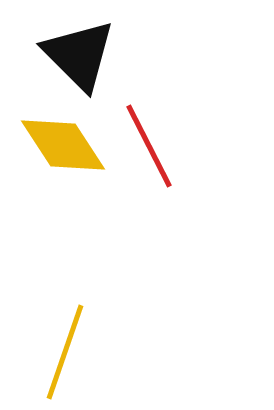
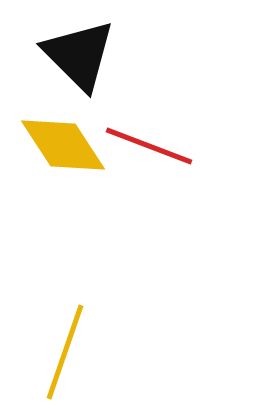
red line: rotated 42 degrees counterclockwise
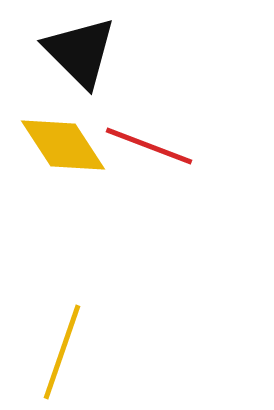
black triangle: moved 1 px right, 3 px up
yellow line: moved 3 px left
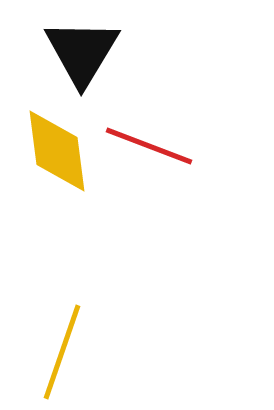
black triangle: moved 2 px right; rotated 16 degrees clockwise
yellow diamond: moved 6 px left, 6 px down; rotated 26 degrees clockwise
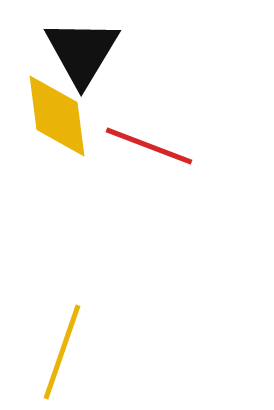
yellow diamond: moved 35 px up
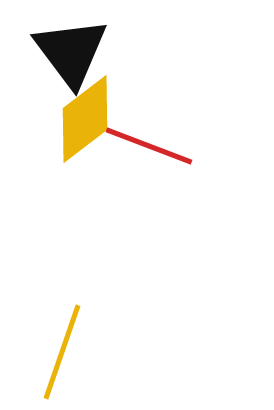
black triangle: moved 11 px left; rotated 8 degrees counterclockwise
yellow diamond: moved 28 px right, 3 px down; rotated 60 degrees clockwise
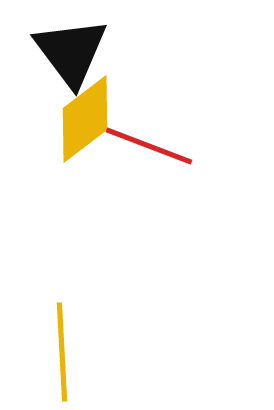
yellow line: rotated 22 degrees counterclockwise
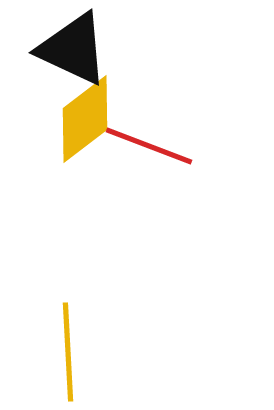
black triangle: moved 2 px right, 3 px up; rotated 28 degrees counterclockwise
yellow line: moved 6 px right
